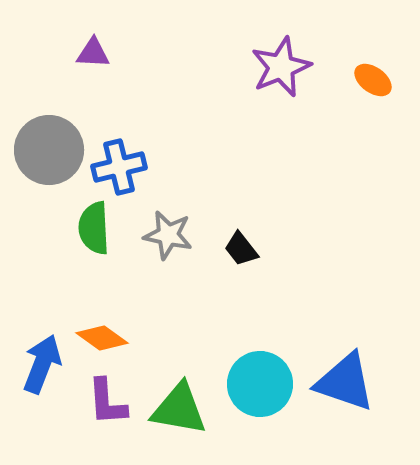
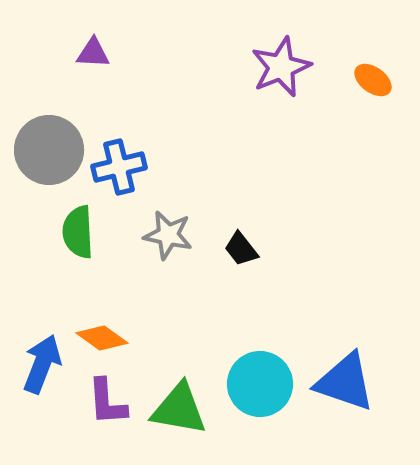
green semicircle: moved 16 px left, 4 px down
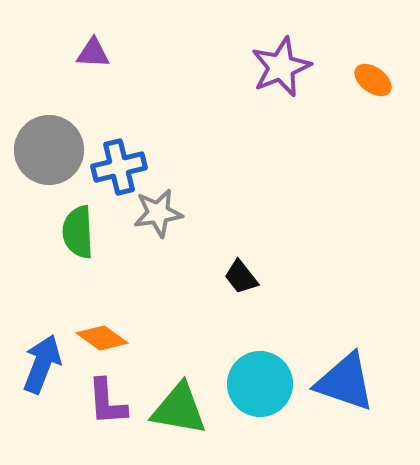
gray star: moved 10 px left, 22 px up; rotated 21 degrees counterclockwise
black trapezoid: moved 28 px down
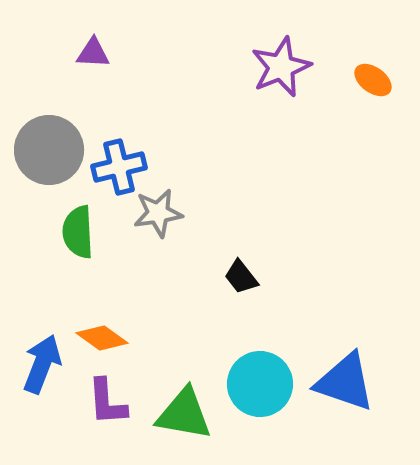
green triangle: moved 5 px right, 5 px down
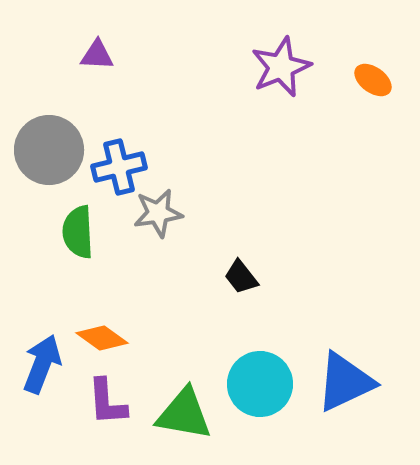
purple triangle: moved 4 px right, 2 px down
blue triangle: rotated 44 degrees counterclockwise
